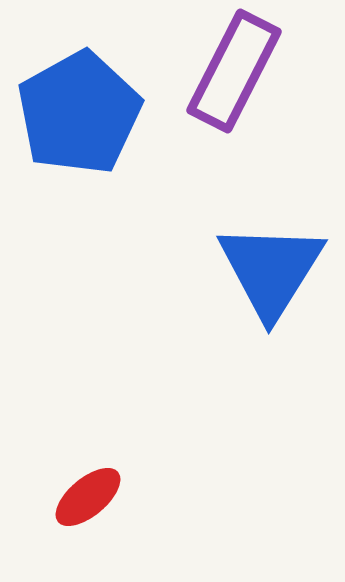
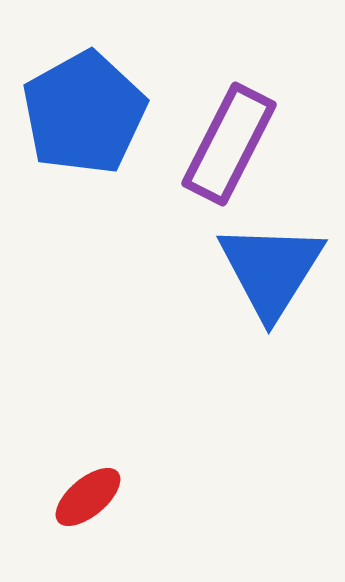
purple rectangle: moved 5 px left, 73 px down
blue pentagon: moved 5 px right
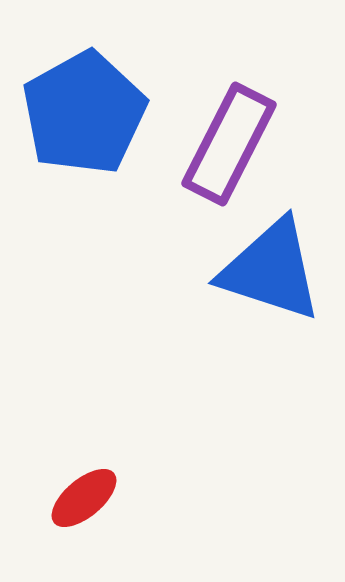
blue triangle: rotated 44 degrees counterclockwise
red ellipse: moved 4 px left, 1 px down
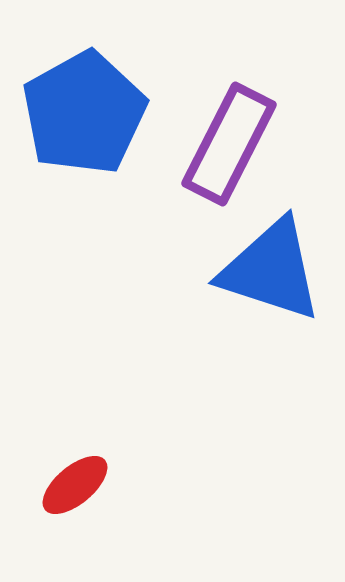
red ellipse: moved 9 px left, 13 px up
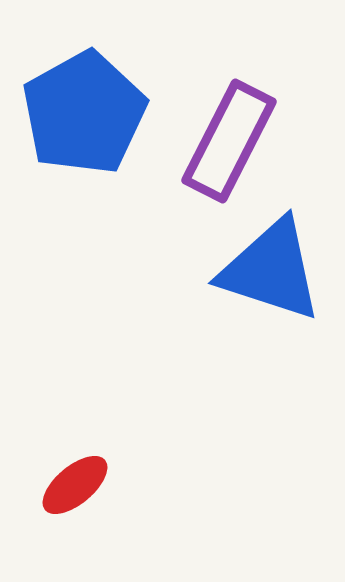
purple rectangle: moved 3 px up
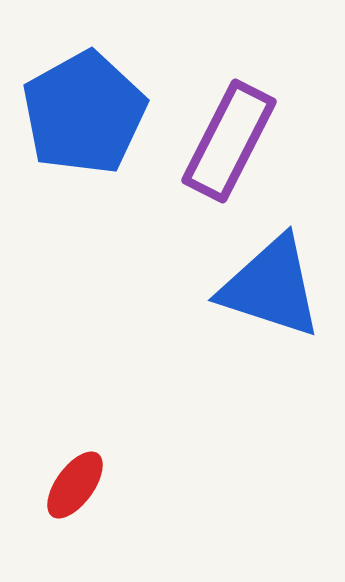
blue triangle: moved 17 px down
red ellipse: rotated 14 degrees counterclockwise
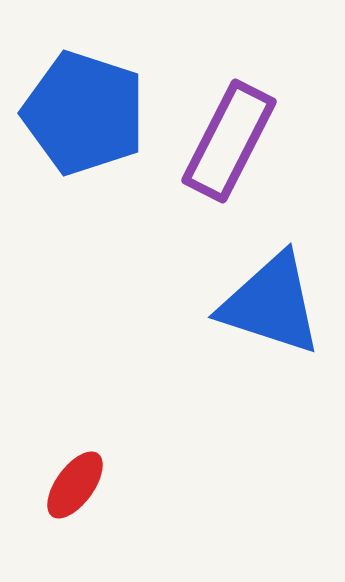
blue pentagon: rotated 25 degrees counterclockwise
blue triangle: moved 17 px down
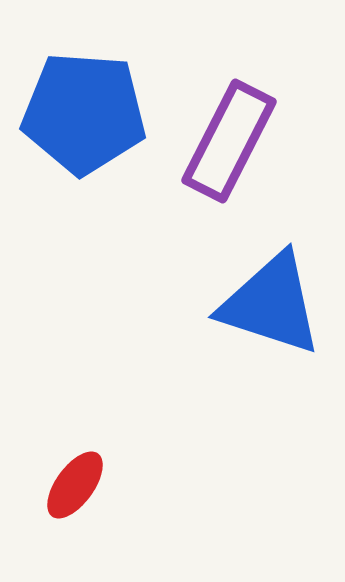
blue pentagon: rotated 14 degrees counterclockwise
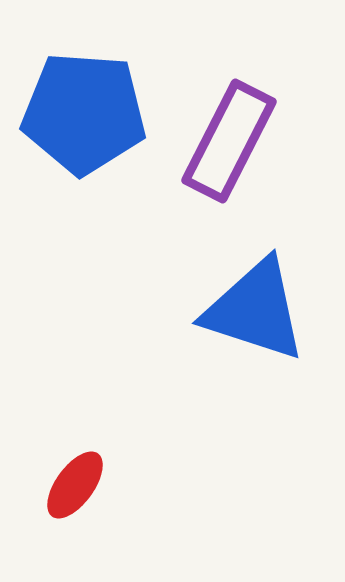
blue triangle: moved 16 px left, 6 px down
